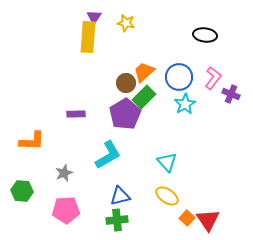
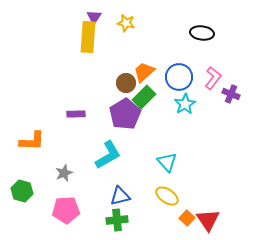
black ellipse: moved 3 px left, 2 px up
green hexagon: rotated 10 degrees clockwise
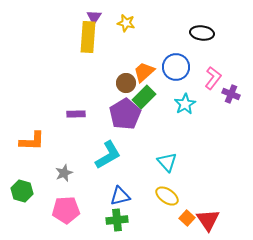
blue circle: moved 3 px left, 10 px up
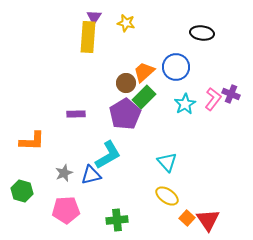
pink L-shape: moved 21 px down
blue triangle: moved 29 px left, 21 px up
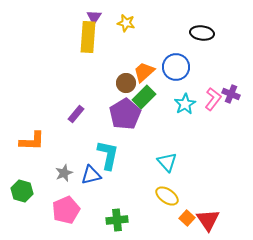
purple rectangle: rotated 48 degrees counterclockwise
cyan L-shape: rotated 48 degrees counterclockwise
pink pentagon: rotated 20 degrees counterclockwise
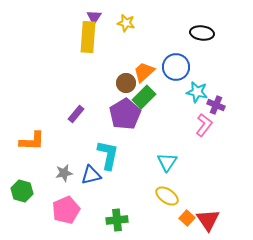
purple cross: moved 15 px left, 11 px down
pink L-shape: moved 9 px left, 26 px down
cyan star: moved 12 px right, 12 px up; rotated 30 degrees counterclockwise
cyan triangle: rotated 15 degrees clockwise
gray star: rotated 12 degrees clockwise
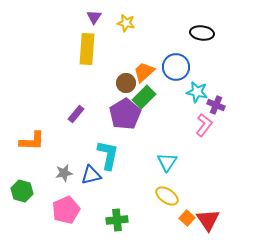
yellow rectangle: moved 1 px left, 12 px down
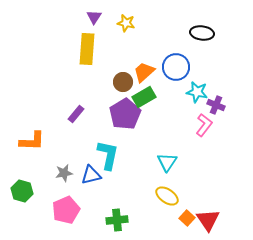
brown circle: moved 3 px left, 1 px up
green rectangle: rotated 15 degrees clockwise
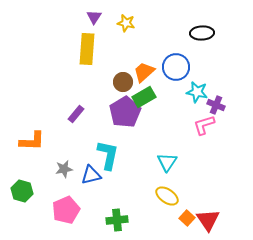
black ellipse: rotated 10 degrees counterclockwise
purple pentagon: moved 2 px up
pink L-shape: rotated 145 degrees counterclockwise
gray star: moved 4 px up
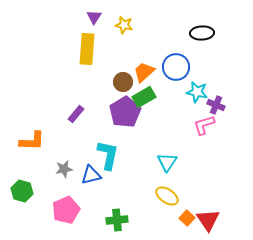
yellow star: moved 2 px left, 2 px down
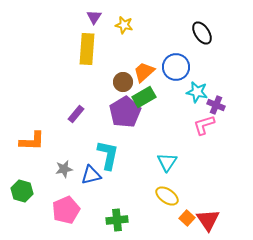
black ellipse: rotated 60 degrees clockwise
